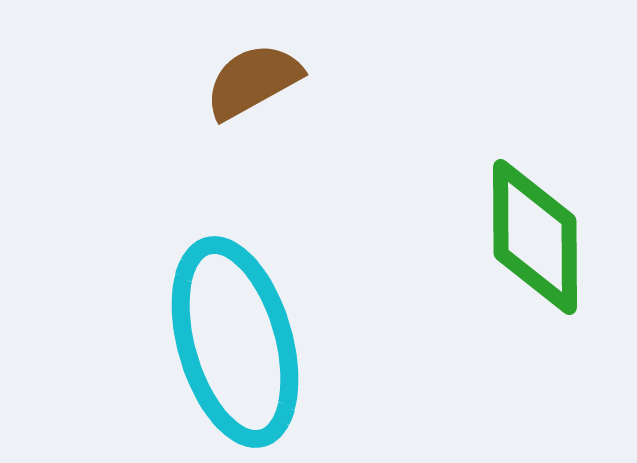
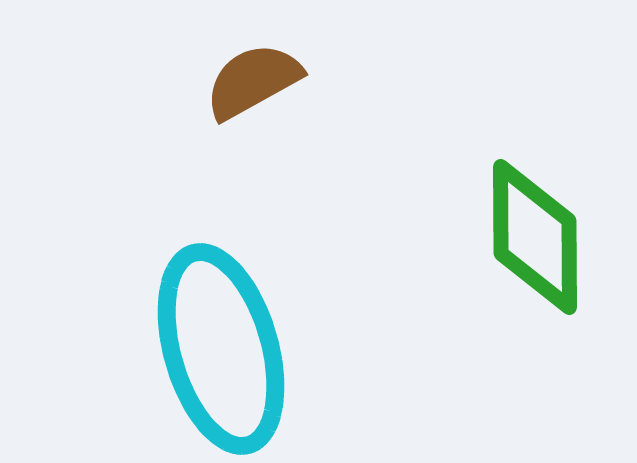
cyan ellipse: moved 14 px left, 7 px down
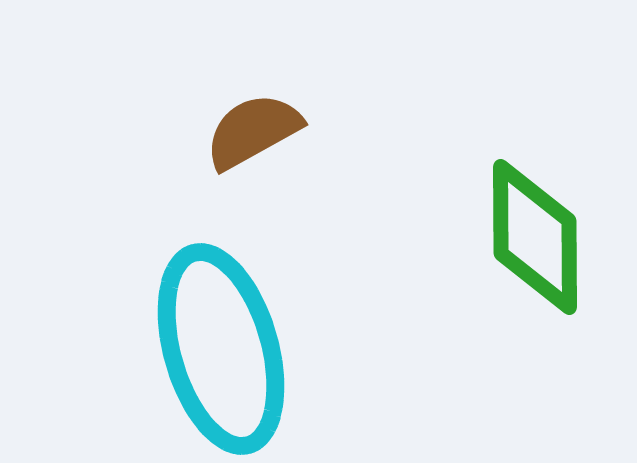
brown semicircle: moved 50 px down
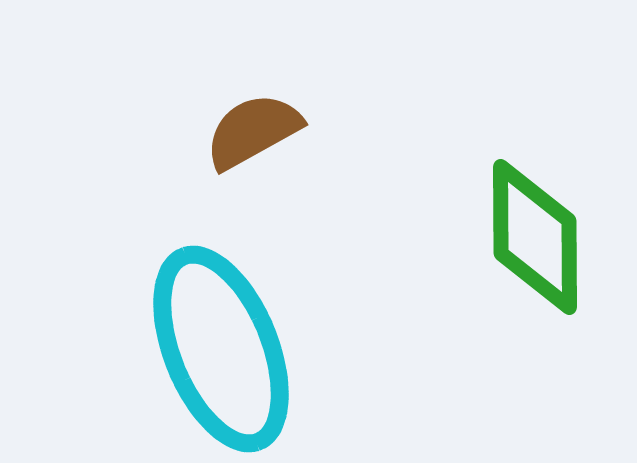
cyan ellipse: rotated 6 degrees counterclockwise
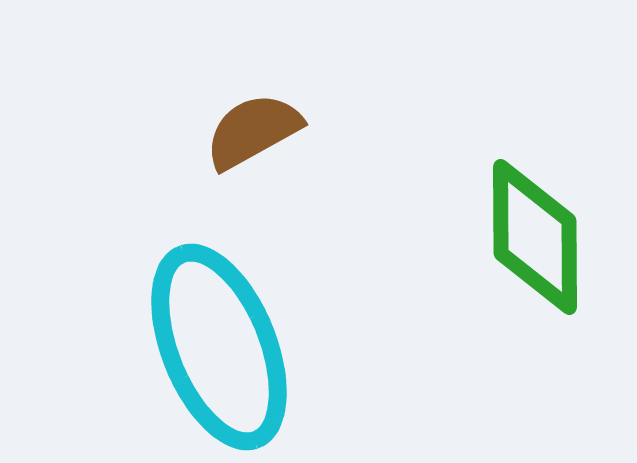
cyan ellipse: moved 2 px left, 2 px up
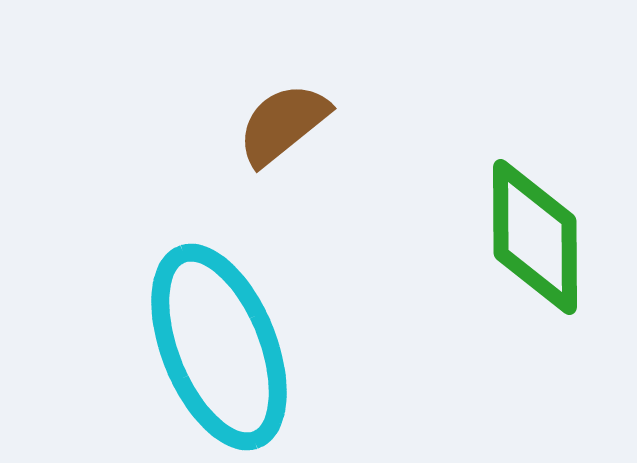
brown semicircle: moved 30 px right, 7 px up; rotated 10 degrees counterclockwise
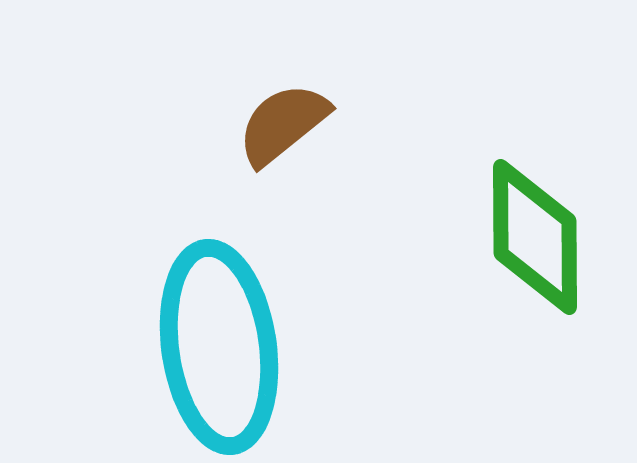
cyan ellipse: rotated 14 degrees clockwise
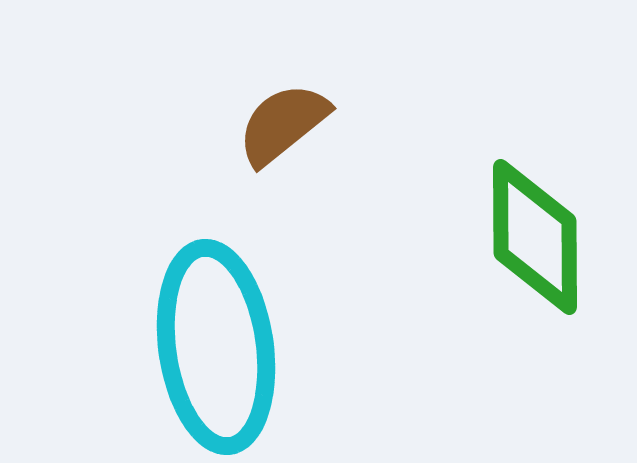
cyan ellipse: moved 3 px left
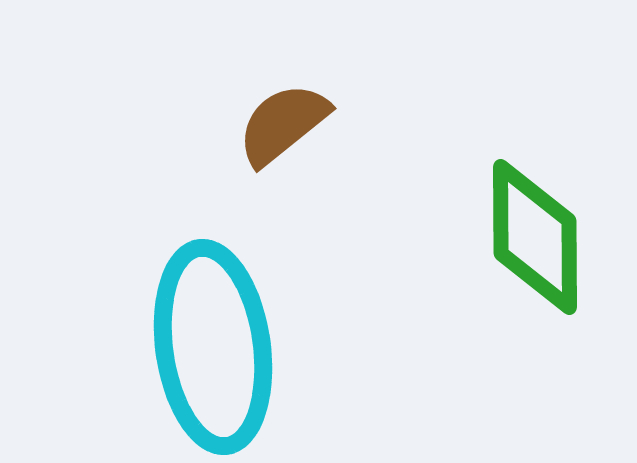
cyan ellipse: moved 3 px left
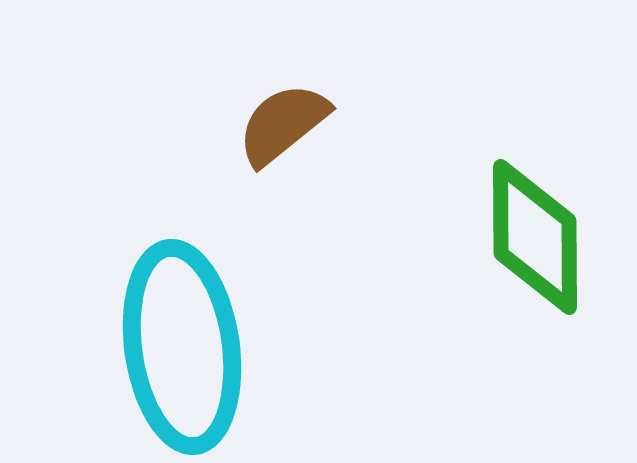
cyan ellipse: moved 31 px left
